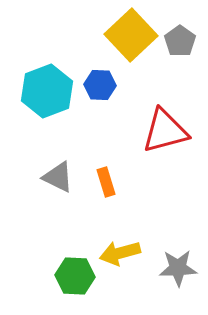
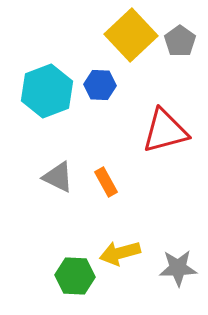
orange rectangle: rotated 12 degrees counterclockwise
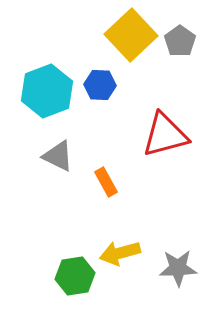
red triangle: moved 4 px down
gray triangle: moved 21 px up
green hexagon: rotated 12 degrees counterclockwise
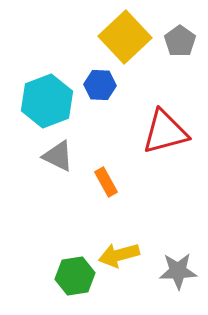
yellow square: moved 6 px left, 2 px down
cyan hexagon: moved 10 px down
red triangle: moved 3 px up
yellow arrow: moved 1 px left, 2 px down
gray star: moved 3 px down
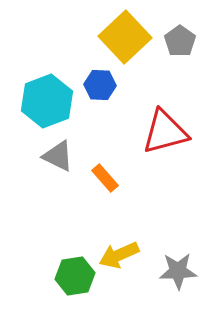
orange rectangle: moved 1 px left, 4 px up; rotated 12 degrees counterclockwise
yellow arrow: rotated 9 degrees counterclockwise
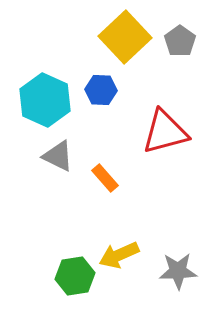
blue hexagon: moved 1 px right, 5 px down
cyan hexagon: moved 2 px left, 1 px up; rotated 15 degrees counterclockwise
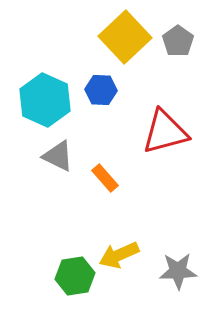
gray pentagon: moved 2 px left
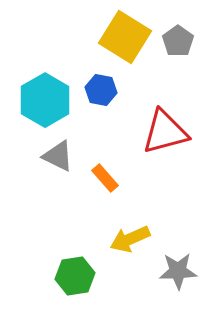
yellow square: rotated 15 degrees counterclockwise
blue hexagon: rotated 8 degrees clockwise
cyan hexagon: rotated 6 degrees clockwise
yellow arrow: moved 11 px right, 16 px up
